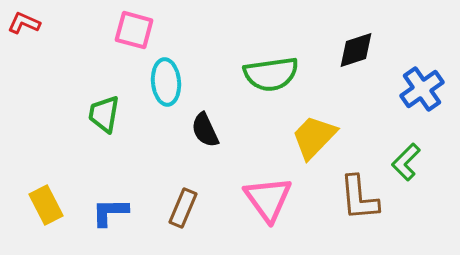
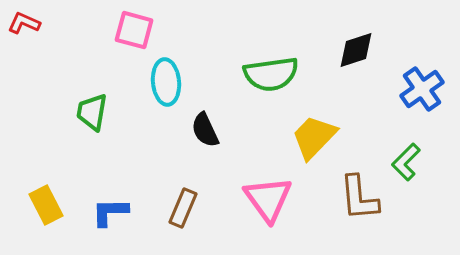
green trapezoid: moved 12 px left, 2 px up
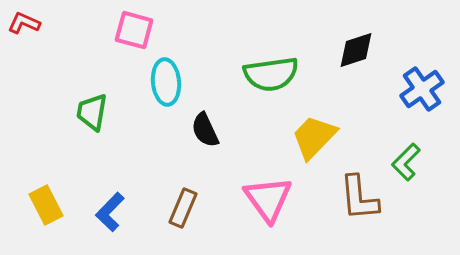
blue L-shape: rotated 45 degrees counterclockwise
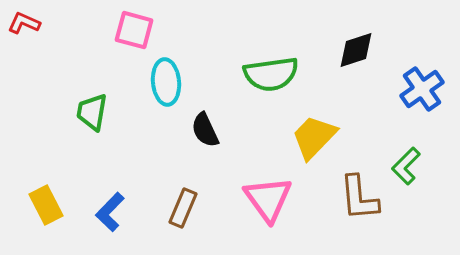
green L-shape: moved 4 px down
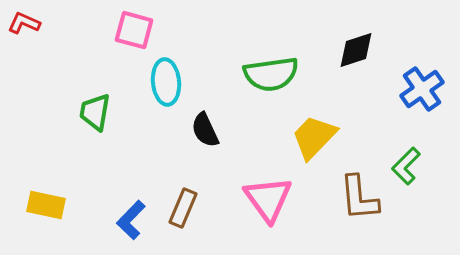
green trapezoid: moved 3 px right
yellow rectangle: rotated 51 degrees counterclockwise
blue L-shape: moved 21 px right, 8 px down
